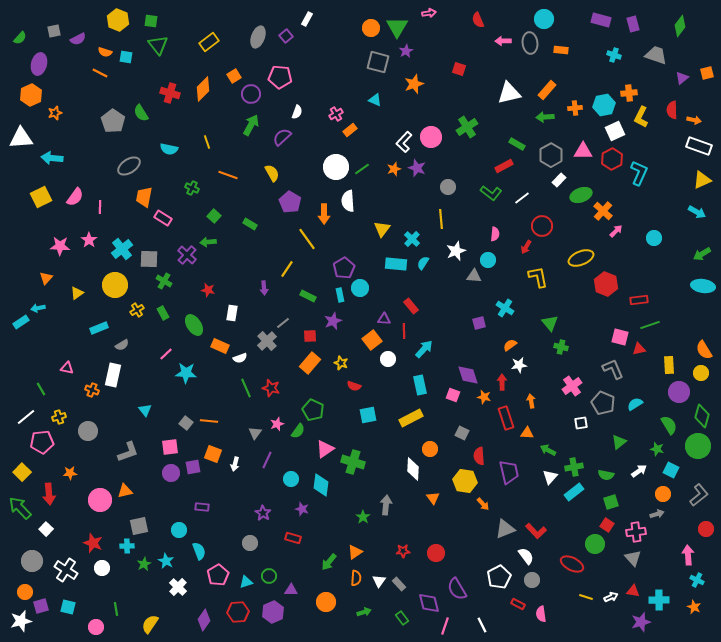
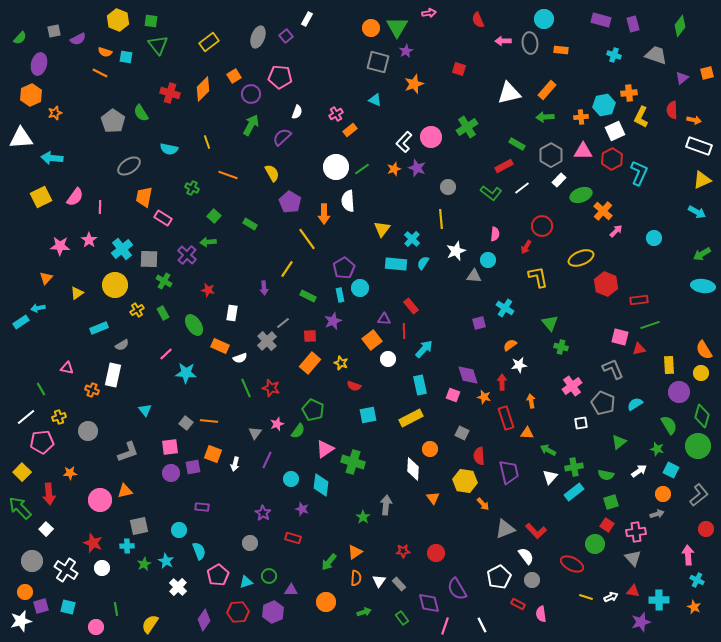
orange cross at (575, 108): moved 6 px right, 9 px down
white line at (522, 198): moved 10 px up
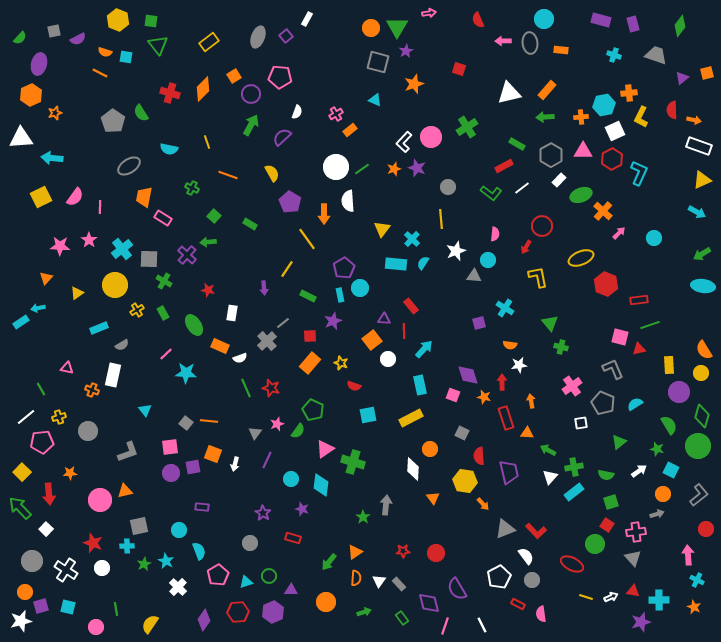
pink arrow at (616, 231): moved 3 px right, 2 px down
orange semicircle at (510, 345): rotated 136 degrees counterclockwise
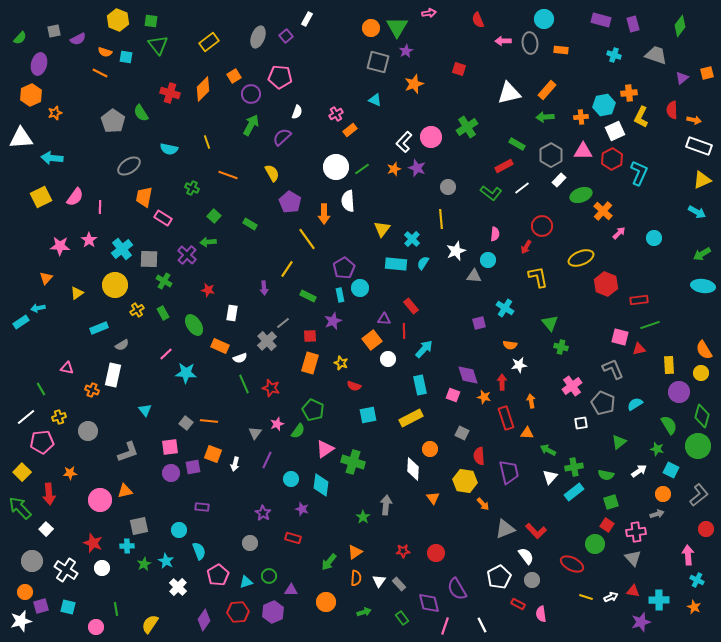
orange rectangle at (310, 363): rotated 25 degrees counterclockwise
green line at (246, 388): moved 2 px left, 4 px up
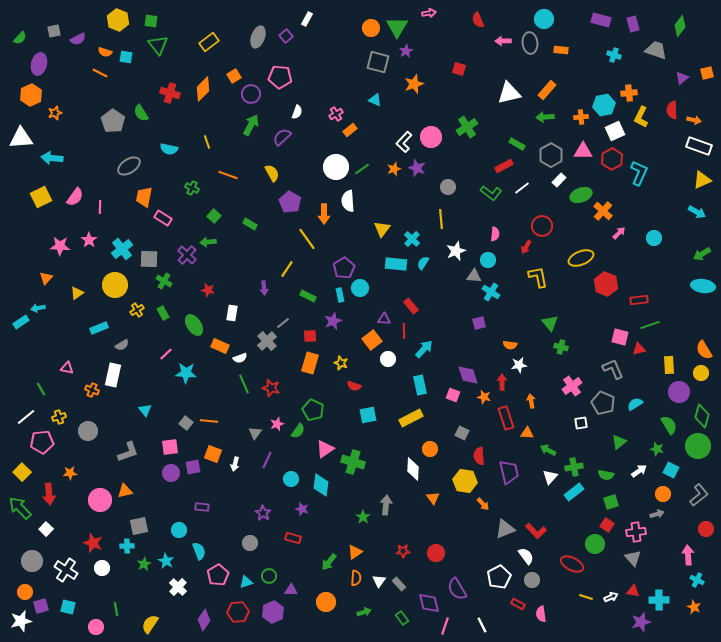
gray trapezoid at (656, 55): moved 5 px up
cyan cross at (505, 308): moved 14 px left, 16 px up
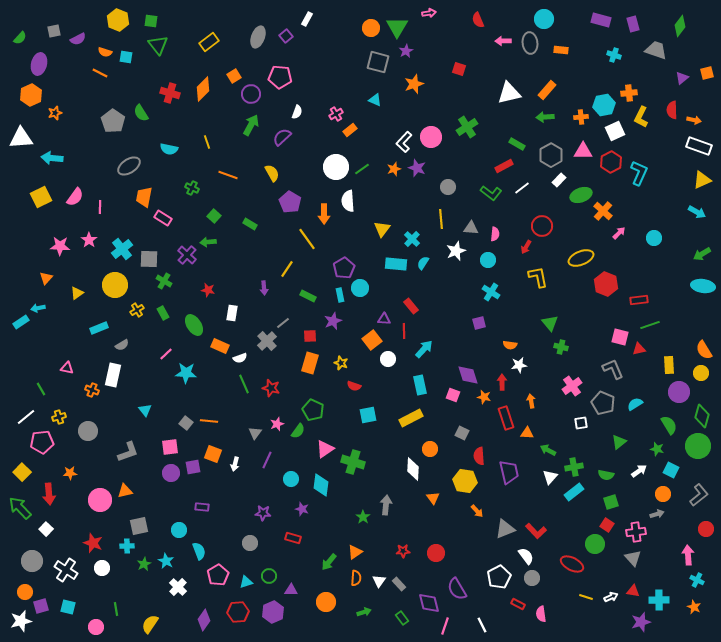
red hexagon at (612, 159): moved 1 px left, 3 px down
gray triangle at (474, 276): moved 3 px left, 48 px up
orange arrow at (483, 504): moved 6 px left, 7 px down
purple star at (263, 513): rotated 28 degrees counterclockwise
gray circle at (532, 580): moved 2 px up
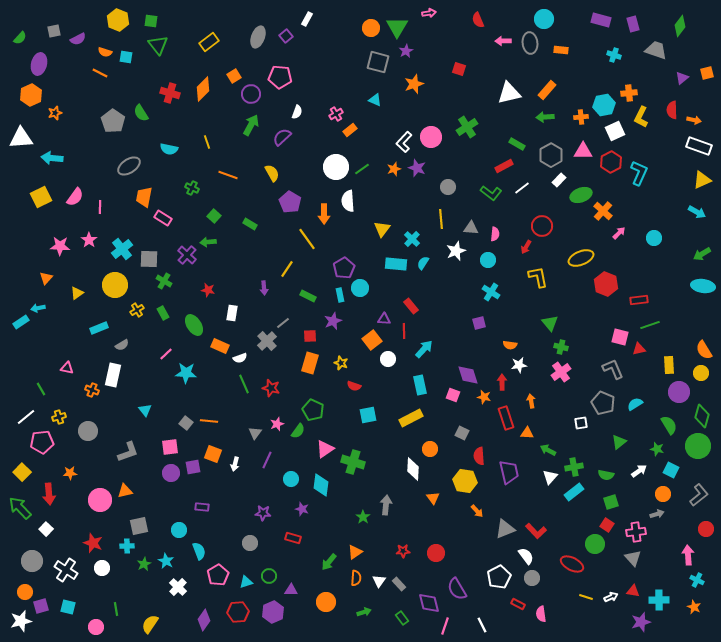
pink cross at (572, 386): moved 11 px left, 14 px up
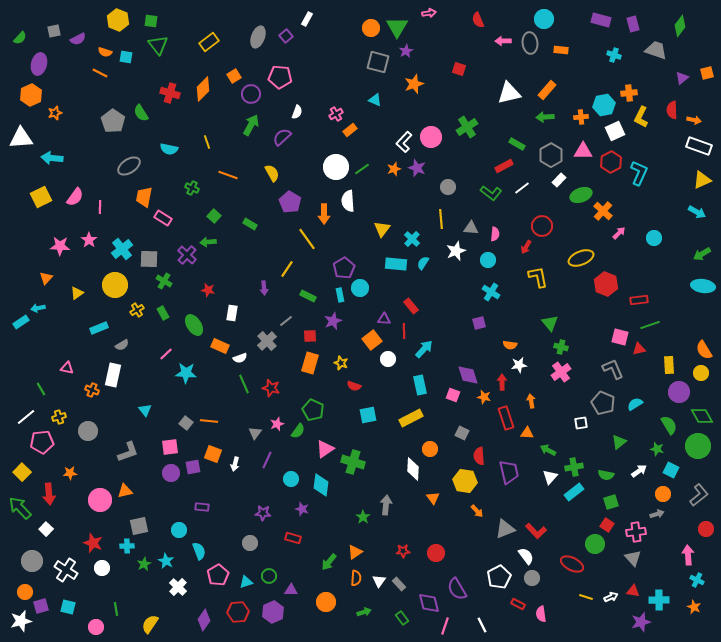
gray line at (283, 323): moved 3 px right, 2 px up
green diamond at (702, 416): rotated 45 degrees counterclockwise
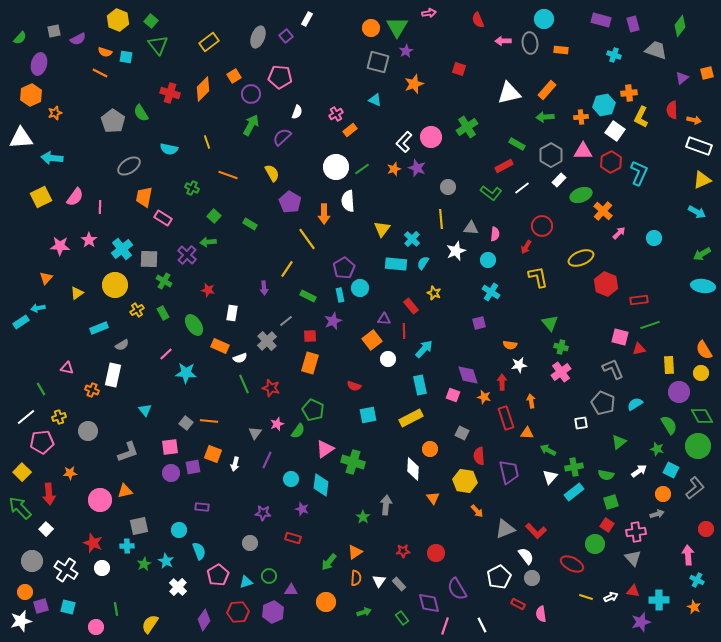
green square at (151, 21): rotated 32 degrees clockwise
white square at (615, 131): rotated 30 degrees counterclockwise
yellow star at (341, 363): moved 93 px right, 70 px up
gray L-shape at (699, 495): moved 4 px left, 7 px up
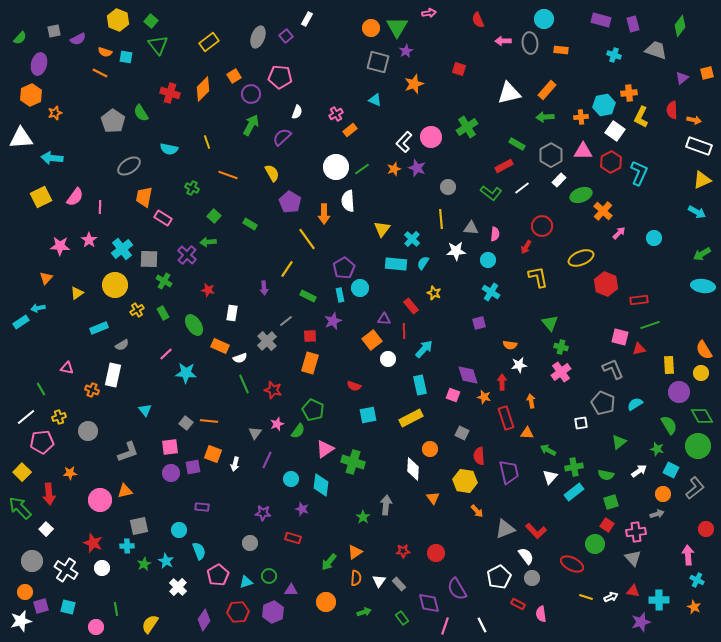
white star at (456, 251): rotated 18 degrees clockwise
red star at (271, 388): moved 2 px right, 2 px down
